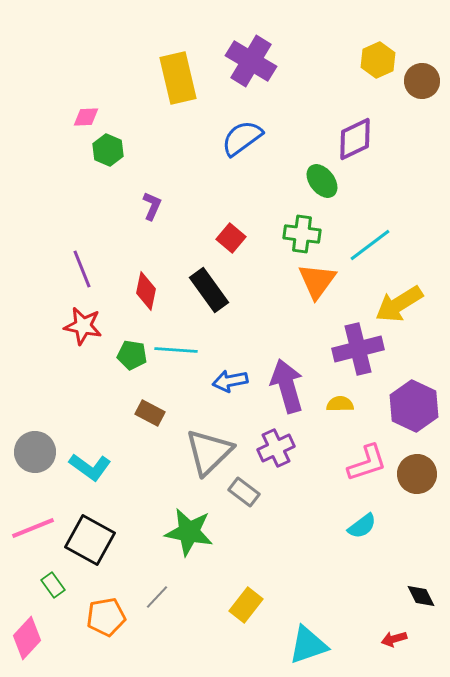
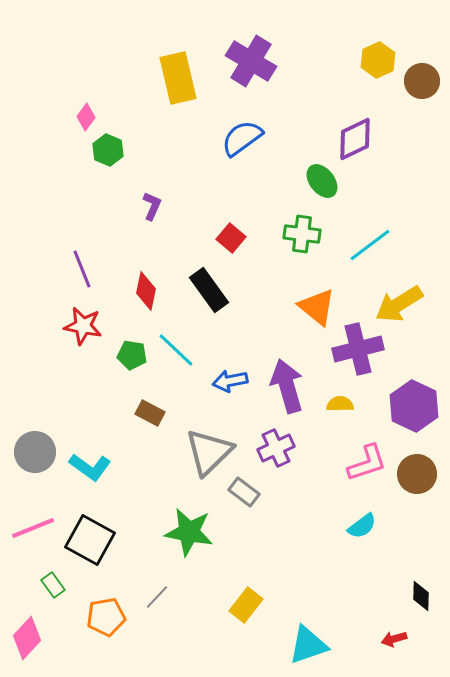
pink diamond at (86, 117): rotated 52 degrees counterclockwise
orange triangle at (317, 281): moved 26 px down; rotated 27 degrees counterclockwise
cyan line at (176, 350): rotated 39 degrees clockwise
black diamond at (421, 596): rotated 28 degrees clockwise
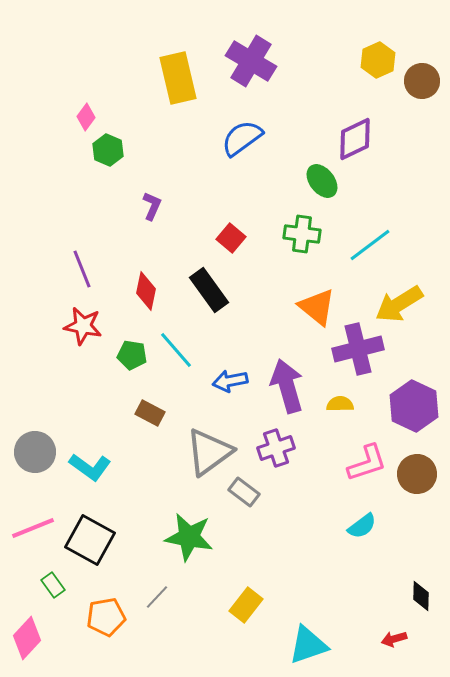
cyan line at (176, 350): rotated 6 degrees clockwise
purple cross at (276, 448): rotated 6 degrees clockwise
gray triangle at (209, 452): rotated 8 degrees clockwise
green star at (189, 532): moved 5 px down
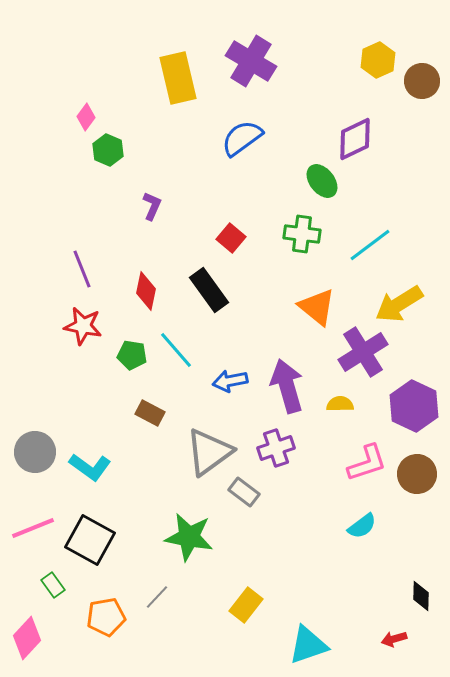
purple cross at (358, 349): moved 5 px right, 3 px down; rotated 18 degrees counterclockwise
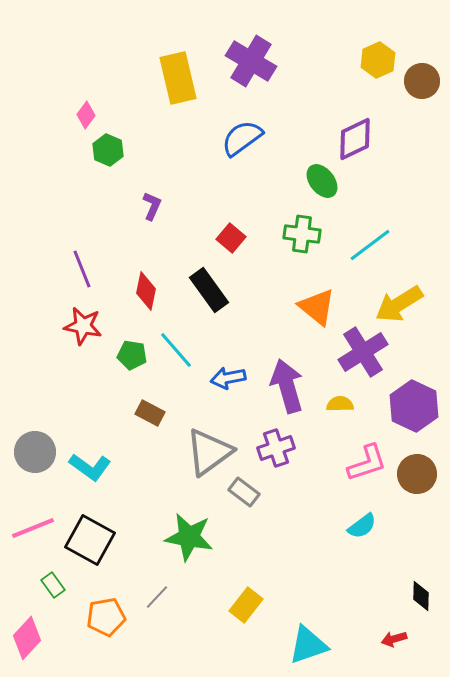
pink diamond at (86, 117): moved 2 px up
blue arrow at (230, 381): moved 2 px left, 3 px up
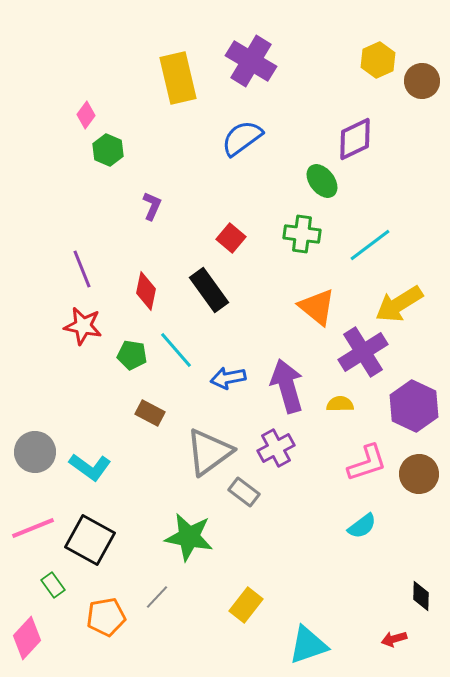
purple cross at (276, 448): rotated 9 degrees counterclockwise
brown circle at (417, 474): moved 2 px right
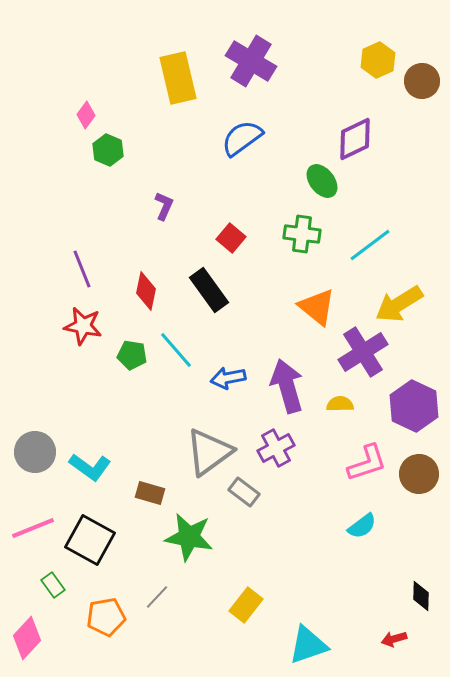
purple L-shape at (152, 206): moved 12 px right
brown rectangle at (150, 413): moved 80 px down; rotated 12 degrees counterclockwise
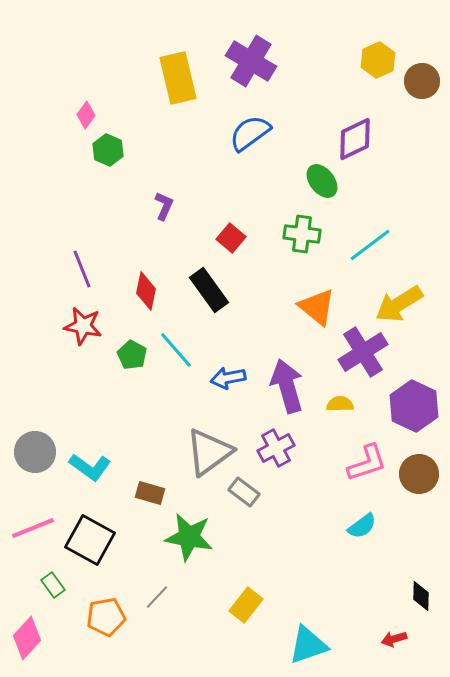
blue semicircle at (242, 138): moved 8 px right, 5 px up
green pentagon at (132, 355): rotated 20 degrees clockwise
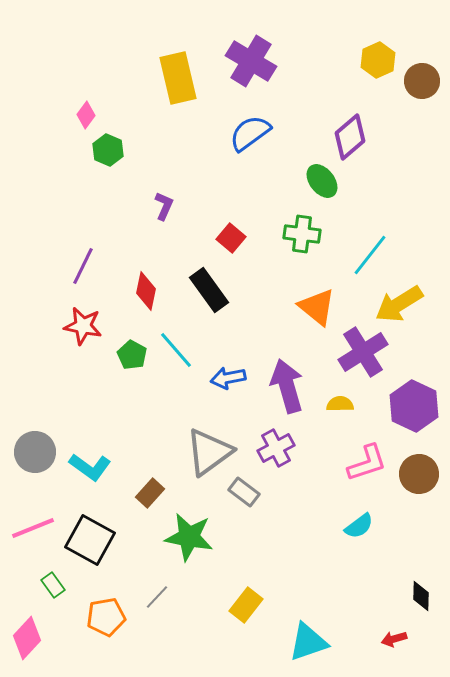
purple diamond at (355, 139): moved 5 px left, 2 px up; rotated 15 degrees counterclockwise
cyan line at (370, 245): moved 10 px down; rotated 15 degrees counterclockwise
purple line at (82, 269): moved 1 px right, 3 px up; rotated 48 degrees clockwise
brown rectangle at (150, 493): rotated 64 degrees counterclockwise
cyan semicircle at (362, 526): moved 3 px left
cyan triangle at (308, 645): moved 3 px up
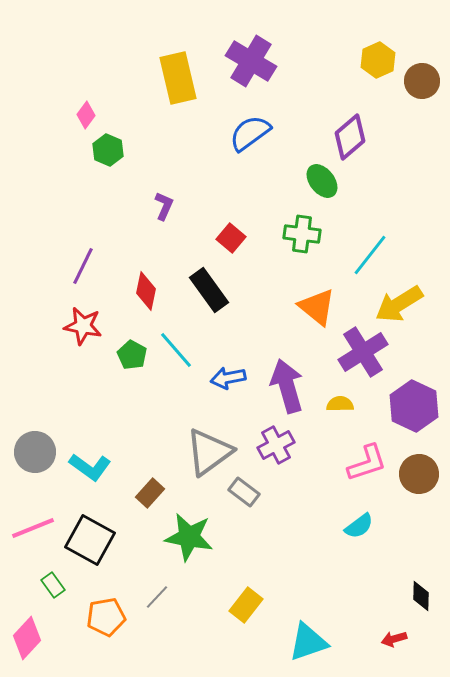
purple cross at (276, 448): moved 3 px up
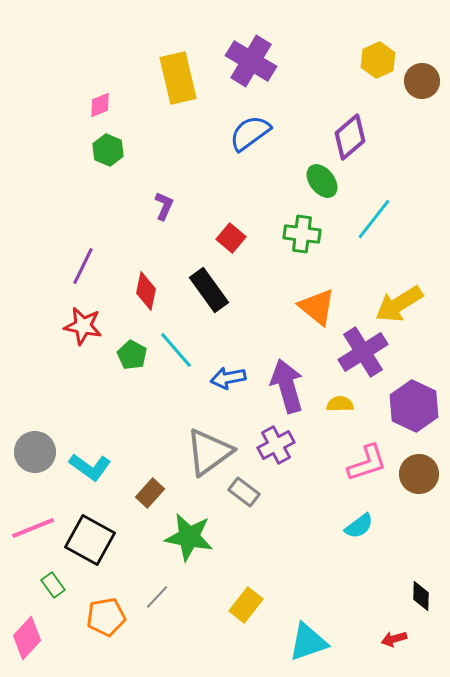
pink diamond at (86, 115): moved 14 px right, 10 px up; rotated 32 degrees clockwise
cyan line at (370, 255): moved 4 px right, 36 px up
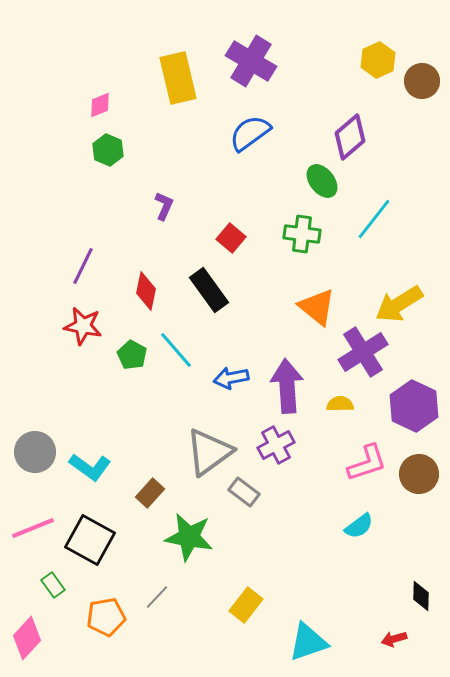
blue arrow at (228, 378): moved 3 px right
purple arrow at (287, 386): rotated 12 degrees clockwise
